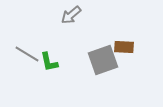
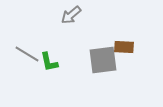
gray square: rotated 12 degrees clockwise
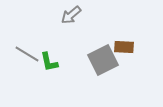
gray square: rotated 20 degrees counterclockwise
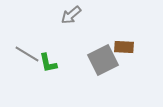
green L-shape: moved 1 px left, 1 px down
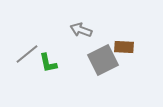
gray arrow: moved 10 px right, 15 px down; rotated 60 degrees clockwise
gray line: rotated 70 degrees counterclockwise
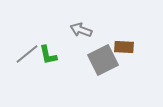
green L-shape: moved 8 px up
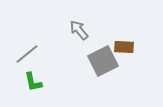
gray arrow: moved 2 px left; rotated 30 degrees clockwise
green L-shape: moved 15 px left, 27 px down
gray square: moved 1 px down
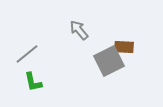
gray square: moved 6 px right
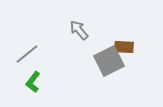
green L-shape: rotated 50 degrees clockwise
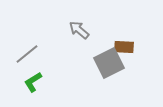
gray arrow: rotated 10 degrees counterclockwise
gray square: moved 2 px down
green L-shape: rotated 20 degrees clockwise
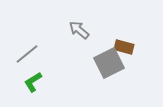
brown rectangle: rotated 12 degrees clockwise
